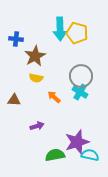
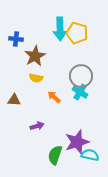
green semicircle: rotated 60 degrees counterclockwise
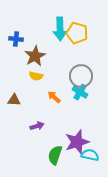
yellow semicircle: moved 2 px up
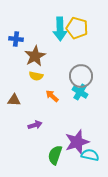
yellow pentagon: moved 5 px up
orange arrow: moved 2 px left, 1 px up
purple arrow: moved 2 px left, 1 px up
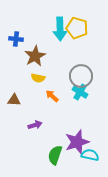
yellow semicircle: moved 2 px right, 2 px down
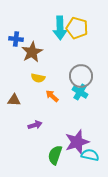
cyan arrow: moved 1 px up
brown star: moved 3 px left, 4 px up
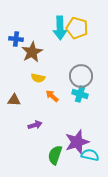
cyan cross: moved 2 px down; rotated 14 degrees counterclockwise
